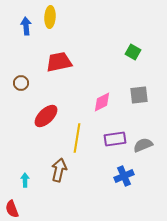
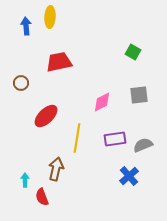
brown arrow: moved 3 px left, 1 px up
blue cross: moved 5 px right; rotated 18 degrees counterclockwise
red semicircle: moved 30 px right, 12 px up
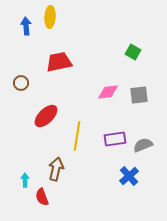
pink diamond: moved 6 px right, 10 px up; rotated 20 degrees clockwise
yellow line: moved 2 px up
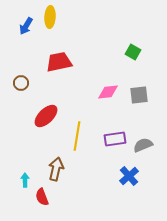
blue arrow: rotated 144 degrees counterclockwise
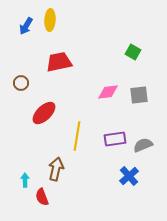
yellow ellipse: moved 3 px down
red ellipse: moved 2 px left, 3 px up
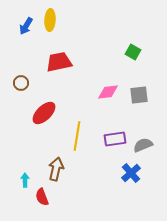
blue cross: moved 2 px right, 3 px up
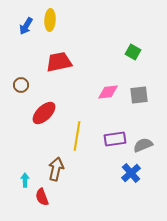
brown circle: moved 2 px down
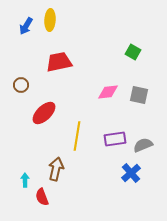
gray square: rotated 18 degrees clockwise
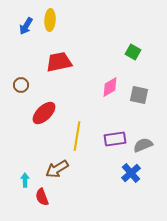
pink diamond: moved 2 px right, 5 px up; rotated 25 degrees counterclockwise
brown arrow: moved 1 px right; rotated 135 degrees counterclockwise
